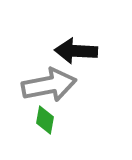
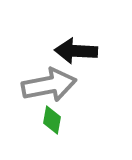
green diamond: moved 7 px right
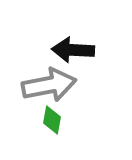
black arrow: moved 3 px left, 1 px up
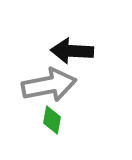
black arrow: moved 1 px left, 1 px down
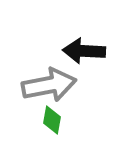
black arrow: moved 12 px right
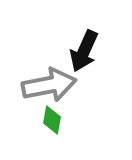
black arrow: rotated 69 degrees counterclockwise
